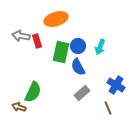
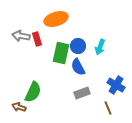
red rectangle: moved 2 px up
green rectangle: moved 1 px down
gray rectangle: rotated 21 degrees clockwise
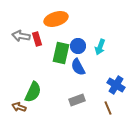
gray rectangle: moved 5 px left, 7 px down
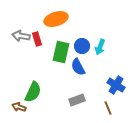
blue circle: moved 4 px right
green rectangle: moved 1 px up
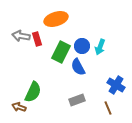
green rectangle: rotated 15 degrees clockwise
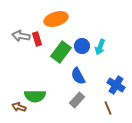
green rectangle: rotated 10 degrees clockwise
blue semicircle: moved 9 px down
green semicircle: moved 2 px right, 4 px down; rotated 65 degrees clockwise
gray rectangle: rotated 28 degrees counterclockwise
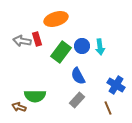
gray arrow: moved 1 px right, 5 px down
cyan arrow: rotated 28 degrees counterclockwise
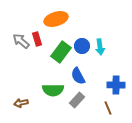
gray arrow: moved 1 px left; rotated 30 degrees clockwise
blue cross: rotated 30 degrees counterclockwise
green semicircle: moved 18 px right, 6 px up
brown arrow: moved 2 px right, 4 px up; rotated 32 degrees counterclockwise
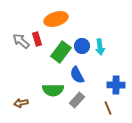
blue semicircle: moved 1 px left, 1 px up
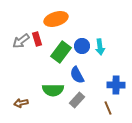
gray arrow: rotated 78 degrees counterclockwise
